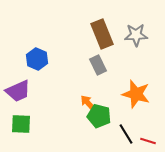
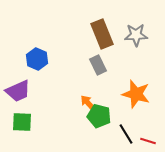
green square: moved 1 px right, 2 px up
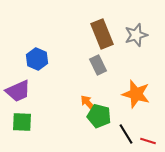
gray star: rotated 15 degrees counterclockwise
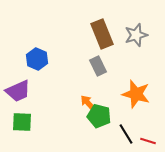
gray rectangle: moved 1 px down
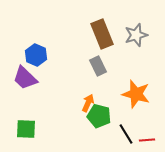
blue hexagon: moved 1 px left, 4 px up
purple trapezoid: moved 7 px right, 13 px up; rotated 68 degrees clockwise
orange arrow: rotated 66 degrees clockwise
green square: moved 4 px right, 7 px down
red line: moved 1 px left, 1 px up; rotated 21 degrees counterclockwise
